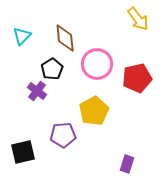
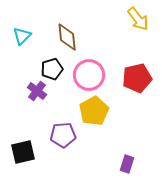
brown diamond: moved 2 px right, 1 px up
pink circle: moved 8 px left, 11 px down
black pentagon: rotated 15 degrees clockwise
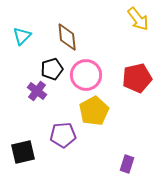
pink circle: moved 3 px left
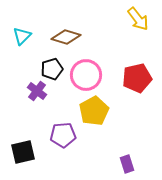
brown diamond: moved 1 px left; rotated 68 degrees counterclockwise
purple rectangle: rotated 36 degrees counterclockwise
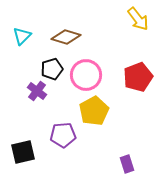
red pentagon: moved 1 px right, 1 px up; rotated 8 degrees counterclockwise
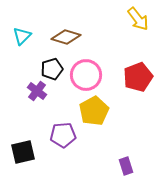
purple rectangle: moved 1 px left, 2 px down
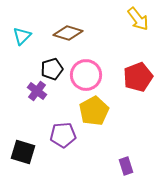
brown diamond: moved 2 px right, 4 px up
black square: rotated 30 degrees clockwise
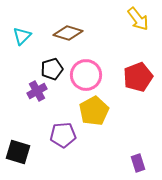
purple cross: rotated 24 degrees clockwise
black square: moved 5 px left
purple rectangle: moved 12 px right, 3 px up
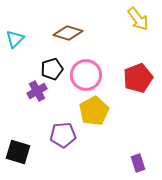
cyan triangle: moved 7 px left, 3 px down
red pentagon: moved 1 px down
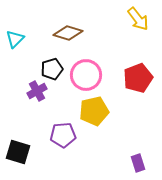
yellow pentagon: rotated 16 degrees clockwise
